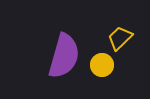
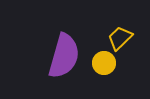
yellow circle: moved 2 px right, 2 px up
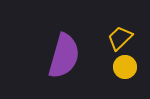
yellow circle: moved 21 px right, 4 px down
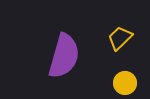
yellow circle: moved 16 px down
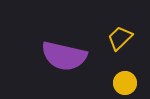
purple semicircle: rotated 87 degrees clockwise
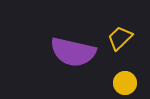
purple semicircle: moved 9 px right, 4 px up
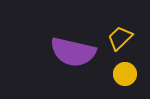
yellow circle: moved 9 px up
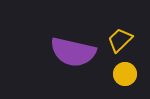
yellow trapezoid: moved 2 px down
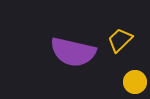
yellow circle: moved 10 px right, 8 px down
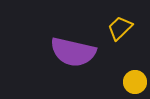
yellow trapezoid: moved 12 px up
